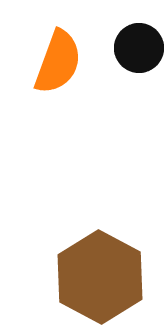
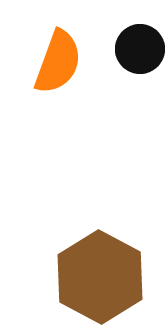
black circle: moved 1 px right, 1 px down
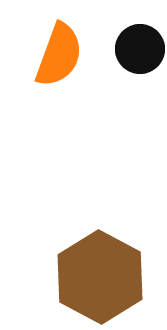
orange semicircle: moved 1 px right, 7 px up
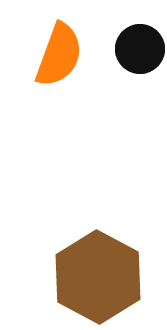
brown hexagon: moved 2 px left
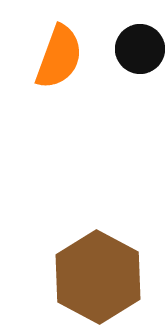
orange semicircle: moved 2 px down
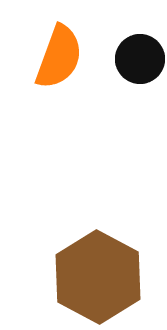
black circle: moved 10 px down
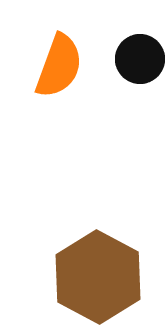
orange semicircle: moved 9 px down
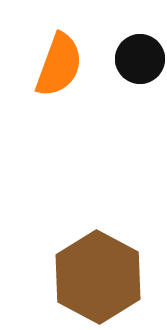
orange semicircle: moved 1 px up
